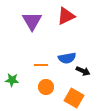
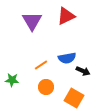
orange line: rotated 32 degrees counterclockwise
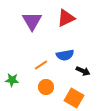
red triangle: moved 2 px down
blue semicircle: moved 2 px left, 3 px up
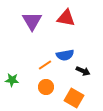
red triangle: rotated 36 degrees clockwise
orange line: moved 4 px right
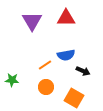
red triangle: rotated 12 degrees counterclockwise
blue semicircle: moved 1 px right
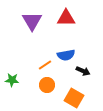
orange circle: moved 1 px right, 2 px up
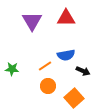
orange line: moved 1 px down
green star: moved 11 px up
orange circle: moved 1 px right, 1 px down
orange square: rotated 18 degrees clockwise
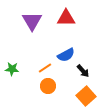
blue semicircle: rotated 18 degrees counterclockwise
orange line: moved 2 px down
black arrow: rotated 24 degrees clockwise
orange square: moved 12 px right, 2 px up
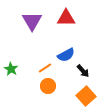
green star: moved 1 px left; rotated 24 degrees clockwise
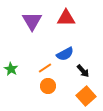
blue semicircle: moved 1 px left, 1 px up
